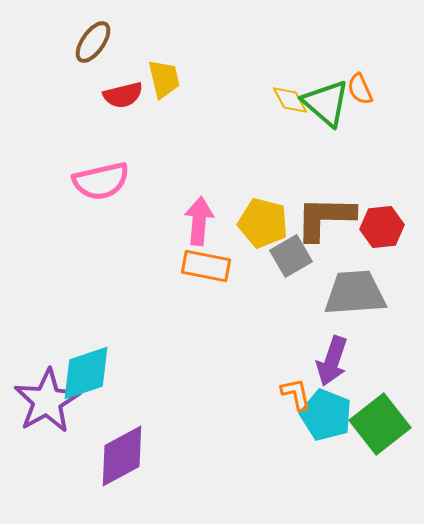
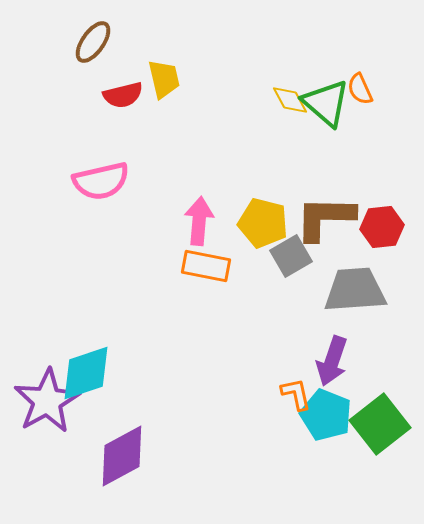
gray trapezoid: moved 3 px up
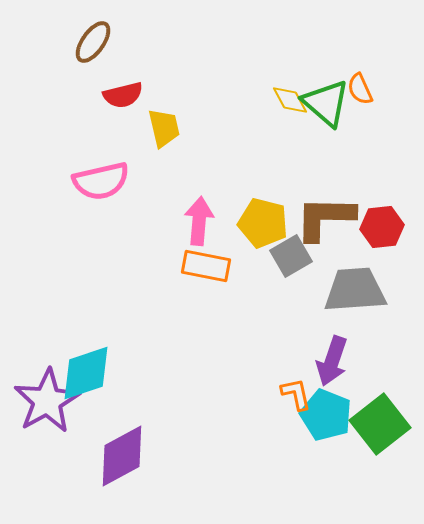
yellow trapezoid: moved 49 px down
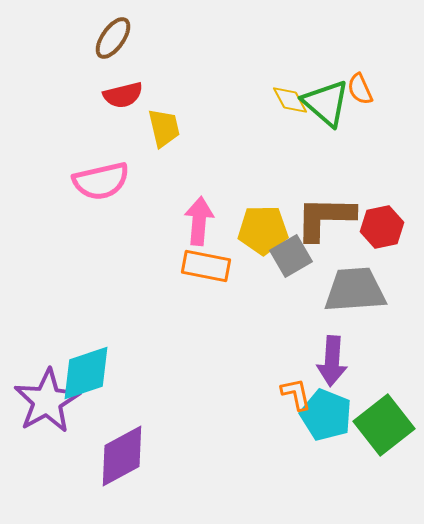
brown ellipse: moved 20 px right, 4 px up
yellow pentagon: moved 7 px down; rotated 15 degrees counterclockwise
red hexagon: rotated 6 degrees counterclockwise
purple arrow: rotated 15 degrees counterclockwise
green square: moved 4 px right, 1 px down
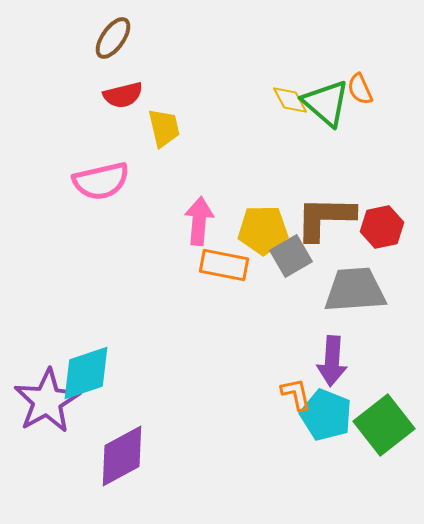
orange rectangle: moved 18 px right, 1 px up
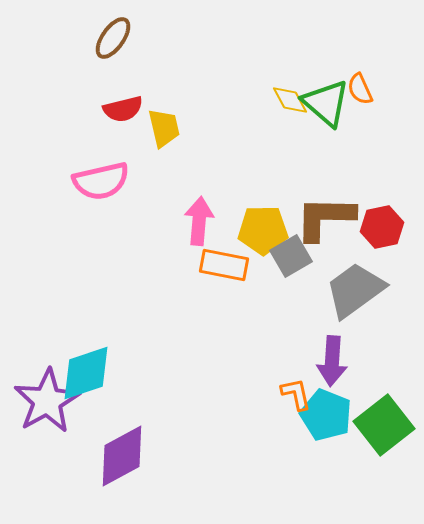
red semicircle: moved 14 px down
gray trapezoid: rotated 32 degrees counterclockwise
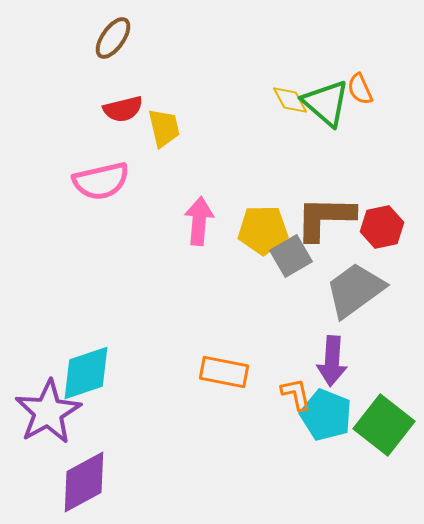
orange rectangle: moved 107 px down
purple star: moved 1 px right, 11 px down
green square: rotated 14 degrees counterclockwise
purple diamond: moved 38 px left, 26 px down
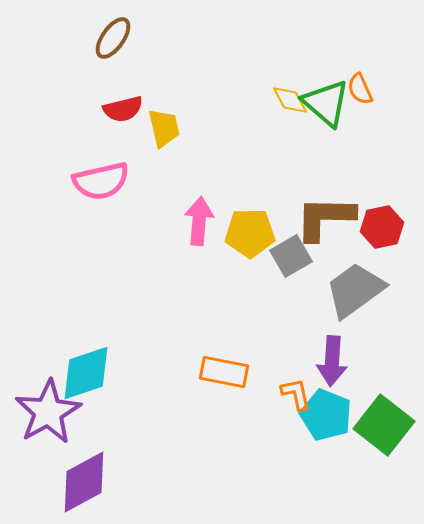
yellow pentagon: moved 13 px left, 3 px down
